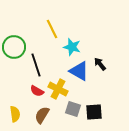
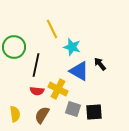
black line: rotated 30 degrees clockwise
red semicircle: rotated 24 degrees counterclockwise
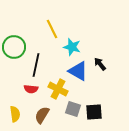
blue triangle: moved 1 px left
red semicircle: moved 6 px left, 2 px up
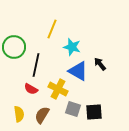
yellow line: rotated 48 degrees clockwise
red semicircle: rotated 24 degrees clockwise
yellow semicircle: moved 4 px right
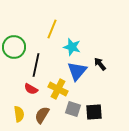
blue triangle: moved 1 px left; rotated 40 degrees clockwise
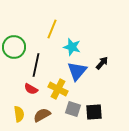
black arrow: moved 2 px right, 1 px up; rotated 80 degrees clockwise
brown semicircle: rotated 30 degrees clockwise
